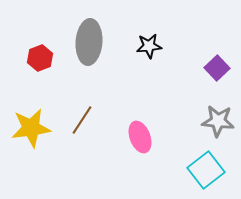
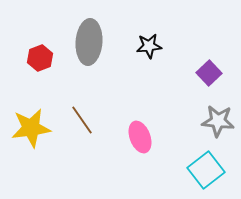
purple square: moved 8 px left, 5 px down
brown line: rotated 68 degrees counterclockwise
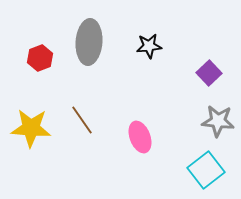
yellow star: rotated 12 degrees clockwise
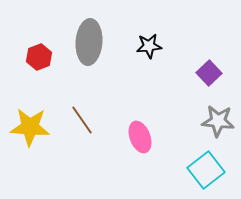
red hexagon: moved 1 px left, 1 px up
yellow star: moved 1 px left, 1 px up
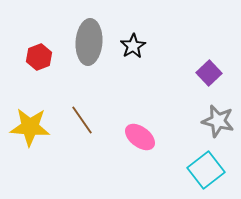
black star: moved 16 px left; rotated 25 degrees counterclockwise
gray star: rotated 8 degrees clockwise
pink ellipse: rotated 32 degrees counterclockwise
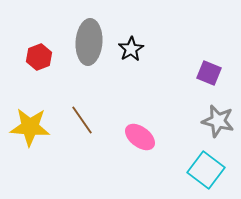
black star: moved 2 px left, 3 px down
purple square: rotated 25 degrees counterclockwise
cyan square: rotated 15 degrees counterclockwise
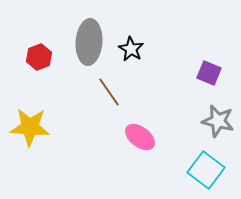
black star: rotated 10 degrees counterclockwise
brown line: moved 27 px right, 28 px up
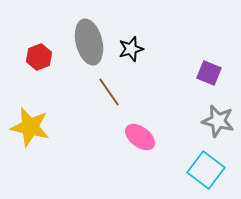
gray ellipse: rotated 18 degrees counterclockwise
black star: rotated 25 degrees clockwise
yellow star: rotated 9 degrees clockwise
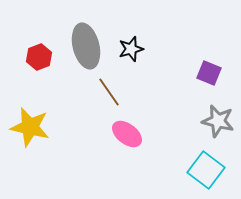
gray ellipse: moved 3 px left, 4 px down
pink ellipse: moved 13 px left, 3 px up
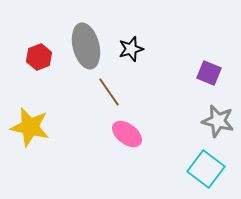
cyan square: moved 1 px up
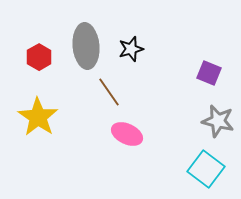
gray ellipse: rotated 9 degrees clockwise
red hexagon: rotated 10 degrees counterclockwise
yellow star: moved 8 px right, 10 px up; rotated 21 degrees clockwise
pink ellipse: rotated 12 degrees counterclockwise
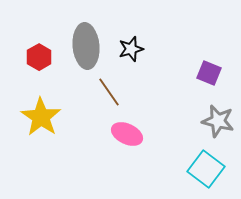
yellow star: moved 3 px right
